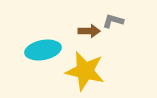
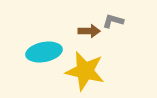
cyan ellipse: moved 1 px right, 2 px down
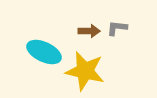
gray L-shape: moved 4 px right, 7 px down; rotated 10 degrees counterclockwise
cyan ellipse: rotated 36 degrees clockwise
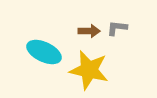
yellow star: moved 4 px right, 1 px up
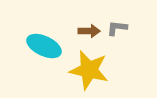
cyan ellipse: moved 6 px up
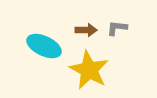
brown arrow: moved 3 px left, 1 px up
yellow star: rotated 15 degrees clockwise
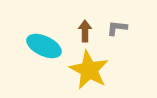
brown arrow: moved 1 px left, 1 px down; rotated 90 degrees counterclockwise
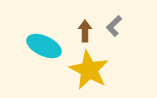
gray L-shape: moved 3 px left, 2 px up; rotated 50 degrees counterclockwise
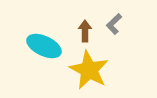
gray L-shape: moved 2 px up
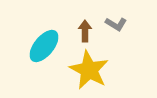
gray L-shape: moved 2 px right; rotated 105 degrees counterclockwise
cyan ellipse: rotated 76 degrees counterclockwise
